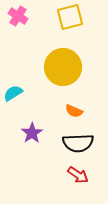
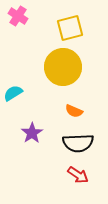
yellow square: moved 11 px down
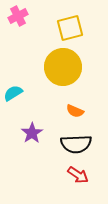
pink cross: rotated 30 degrees clockwise
orange semicircle: moved 1 px right
black semicircle: moved 2 px left, 1 px down
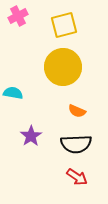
yellow square: moved 6 px left, 3 px up
cyan semicircle: rotated 42 degrees clockwise
orange semicircle: moved 2 px right
purple star: moved 1 px left, 3 px down
red arrow: moved 1 px left, 2 px down
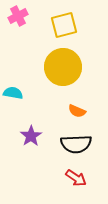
red arrow: moved 1 px left, 1 px down
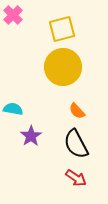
pink cross: moved 5 px left, 1 px up; rotated 18 degrees counterclockwise
yellow square: moved 2 px left, 4 px down
cyan semicircle: moved 16 px down
orange semicircle: rotated 24 degrees clockwise
black semicircle: rotated 64 degrees clockwise
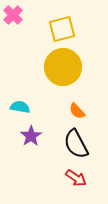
cyan semicircle: moved 7 px right, 2 px up
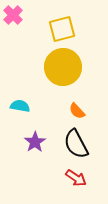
cyan semicircle: moved 1 px up
purple star: moved 4 px right, 6 px down
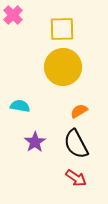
yellow square: rotated 12 degrees clockwise
orange semicircle: moved 2 px right; rotated 102 degrees clockwise
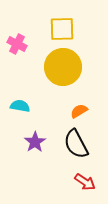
pink cross: moved 4 px right, 29 px down; rotated 18 degrees counterclockwise
red arrow: moved 9 px right, 4 px down
